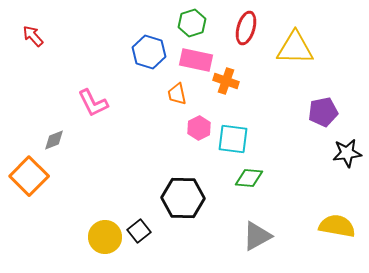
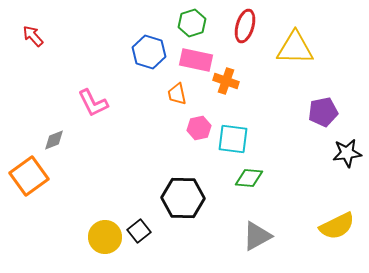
red ellipse: moved 1 px left, 2 px up
pink hexagon: rotated 15 degrees clockwise
orange square: rotated 9 degrees clockwise
yellow semicircle: rotated 144 degrees clockwise
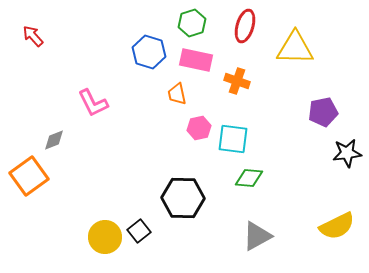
orange cross: moved 11 px right
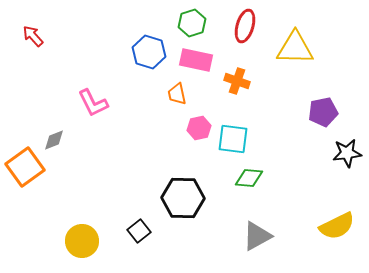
orange square: moved 4 px left, 9 px up
yellow circle: moved 23 px left, 4 px down
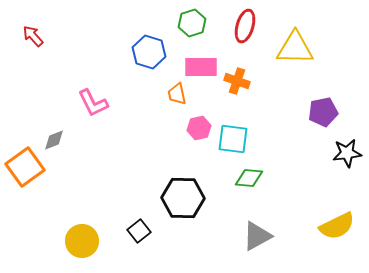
pink rectangle: moved 5 px right, 7 px down; rotated 12 degrees counterclockwise
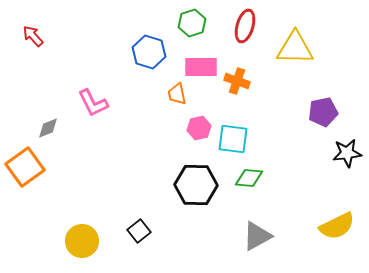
gray diamond: moved 6 px left, 12 px up
black hexagon: moved 13 px right, 13 px up
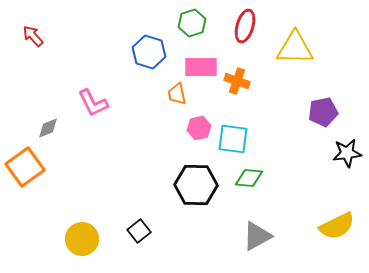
yellow circle: moved 2 px up
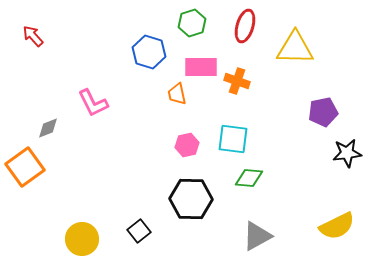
pink hexagon: moved 12 px left, 17 px down
black hexagon: moved 5 px left, 14 px down
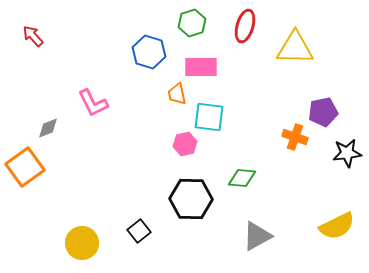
orange cross: moved 58 px right, 56 px down
cyan square: moved 24 px left, 22 px up
pink hexagon: moved 2 px left, 1 px up
green diamond: moved 7 px left
yellow circle: moved 4 px down
